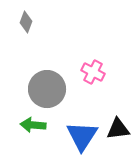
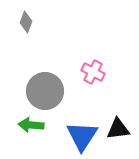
gray circle: moved 2 px left, 2 px down
green arrow: moved 2 px left
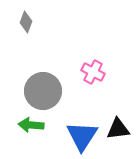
gray circle: moved 2 px left
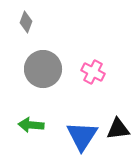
gray circle: moved 22 px up
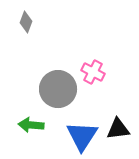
gray circle: moved 15 px right, 20 px down
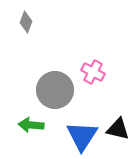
gray circle: moved 3 px left, 1 px down
black triangle: rotated 20 degrees clockwise
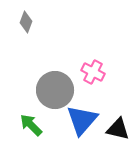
green arrow: rotated 40 degrees clockwise
blue triangle: moved 16 px up; rotated 8 degrees clockwise
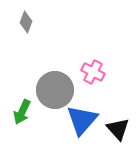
green arrow: moved 9 px left, 13 px up; rotated 110 degrees counterclockwise
black triangle: rotated 35 degrees clockwise
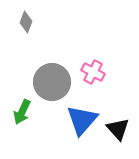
gray circle: moved 3 px left, 8 px up
